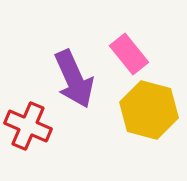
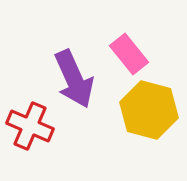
red cross: moved 2 px right
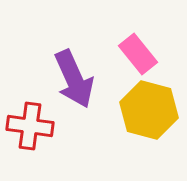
pink rectangle: moved 9 px right
red cross: rotated 15 degrees counterclockwise
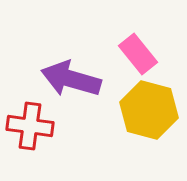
purple arrow: moved 3 px left; rotated 130 degrees clockwise
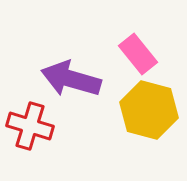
red cross: rotated 9 degrees clockwise
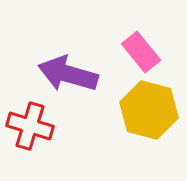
pink rectangle: moved 3 px right, 2 px up
purple arrow: moved 3 px left, 5 px up
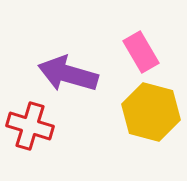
pink rectangle: rotated 9 degrees clockwise
yellow hexagon: moved 2 px right, 2 px down
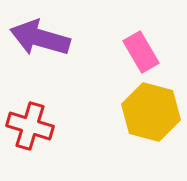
purple arrow: moved 28 px left, 36 px up
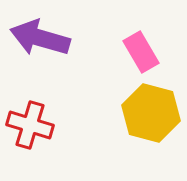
yellow hexagon: moved 1 px down
red cross: moved 1 px up
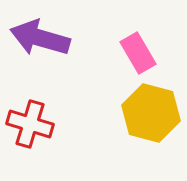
pink rectangle: moved 3 px left, 1 px down
red cross: moved 1 px up
